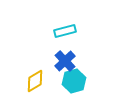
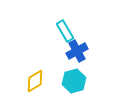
cyan rectangle: rotated 75 degrees clockwise
blue cross: moved 12 px right, 10 px up; rotated 15 degrees clockwise
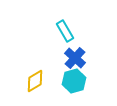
blue cross: moved 2 px left, 7 px down; rotated 20 degrees counterclockwise
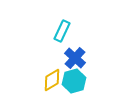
cyan rectangle: moved 3 px left; rotated 55 degrees clockwise
yellow diamond: moved 17 px right, 1 px up
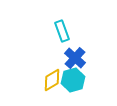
cyan rectangle: rotated 45 degrees counterclockwise
cyan hexagon: moved 1 px left, 1 px up
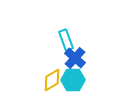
cyan rectangle: moved 4 px right, 9 px down
cyan hexagon: rotated 15 degrees clockwise
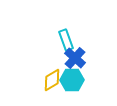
cyan hexagon: moved 1 px left
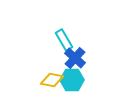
cyan rectangle: moved 2 px left; rotated 10 degrees counterclockwise
yellow diamond: rotated 40 degrees clockwise
